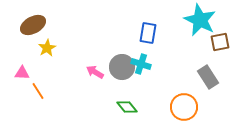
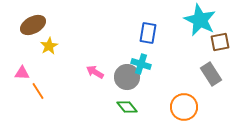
yellow star: moved 2 px right, 2 px up
gray circle: moved 5 px right, 10 px down
gray rectangle: moved 3 px right, 3 px up
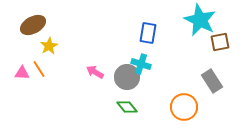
gray rectangle: moved 1 px right, 7 px down
orange line: moved 1 px right, 22 px up
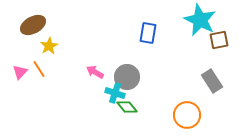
brown square: moved 1 px left, 2 px up
cyan cross: moved 26 px left, 29 px down
pink triangle: moved 2 px left, 1 px up; rotated 49 degrees counterclockwise
orange circle: moved 3 px right, 8 px down
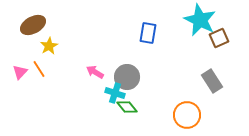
brown square: moved 2 px up; rotated 12 degrees counterclockwise
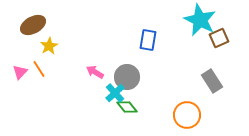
blue rectangle: moved 7 px down
cyan cross: rotated 30 degrees clockwise
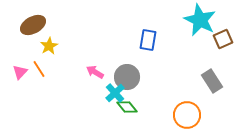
brown square: moved 4 px right, 1 px down
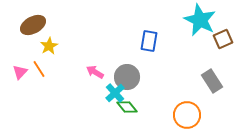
blue rectangle: moved 1 px right, 1 px down
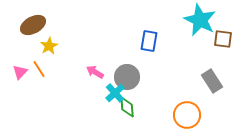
brown square: rotated 30 degrees clockwise
green diamond: rotated 35 degrees clockwise
